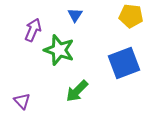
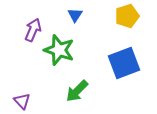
yellow pentagon: moved 4 px left; rotated 25 degrees counterclockwise
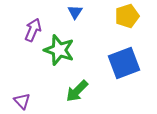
blue triangle: moved 3 px up
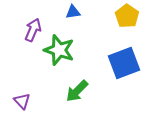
blue triangle: moved 2 px left; rotated 49 degrees clockwise
yellow pentagon: rotated 20 degrees counterclockwise
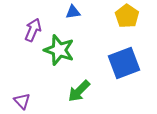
green arrow: moved 2 px right
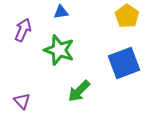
blue triangle: moved 12 px left
purple arrow: moved 10 px left
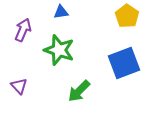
purple triangle: moved 3 px left, 15 px up
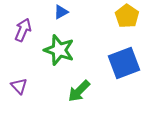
blue triangle: rotated 21 degrees counterclockwise
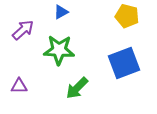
yellow pentagon: rotated 20 degrees counterclockwise
purple arrow: rotated 25 degrees clockwise
green star: rotated 16 degrees counterclockwise
purple triangle: rotated 48 degrees counterclockwise
green arrow: moved 2 px left, 3 px up
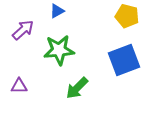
blue triangle: moved 4 px left, 1 px up
green star: rotated 8 degrees counterclockwise
blue square: moved 3 px up
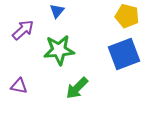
blue triangle: rotated 21 degrees counterclockwise
blue square: moved 6 px up
purple triangle: rotated 12 degrees clockwise
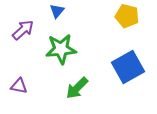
green star: moved 2 px right, 1 px up
blue square: moved 4 px right, 13 px down; rotated 8 degrees counterclockwise
